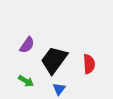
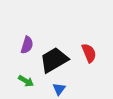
purple semicircle: rotated 18 degrees counterclockwise
black trapezoid: rotated 24 degrees clockwise
red semicircle: moved 11 px up; rotated 18 degrees counterclockwise
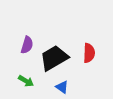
red semicircle: rotated 24 degrees clockwise
black trapezoid: moved 2 px up
blue triangle: moved 3 px right, 2 px up; rotated 32 degrees counterclockwise
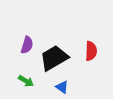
red semicircle: moved 2 px right, 2 px up
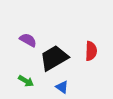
purple semicircle: moved 1 px right, 5 px up; rotated 78 degrees counterclockwise
